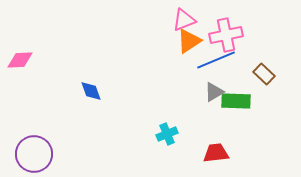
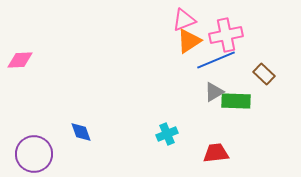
blue diamond: moved 10 px left, 41 px down
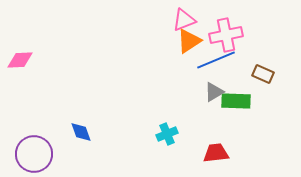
brown rectangle: moved 1 px left; rotated 20 degrees counterclockwise
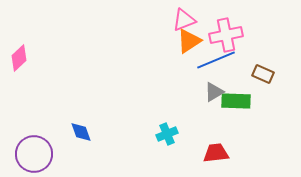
pink diamond: moved 1 px left, 2 px up; rotated 40 degrees counterclockwise
